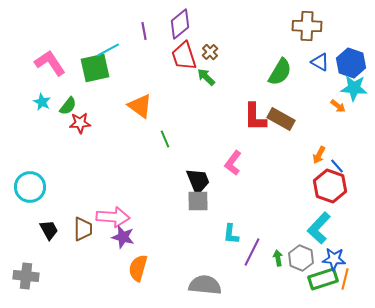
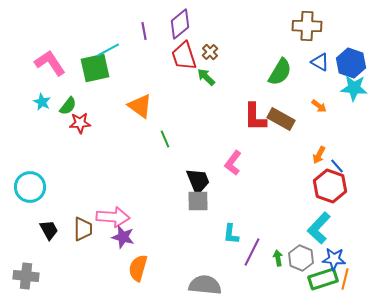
orange arrow at (338, 106): moved 19 px left
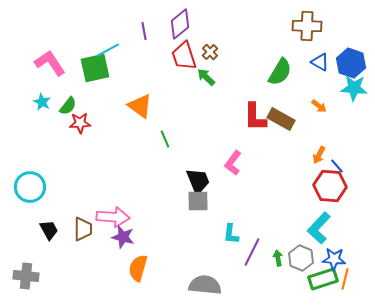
red hexagon at (330, 186): rotated 16 degrees counterclockwise
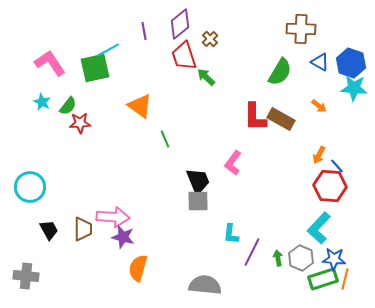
brown cross at (307, 26): moved 6 px left, 3 px down
brown cross at (210, 52): moved 13 px up
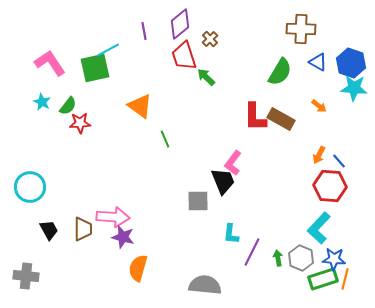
blue triangle at (320, 62): moved 2 px left
blue line at (337, 166): moved 2 px right, 5 px up
black trapezoid at (198, 181): moved 25 px right
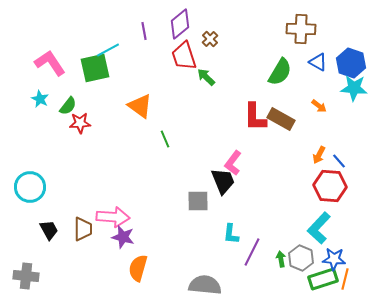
cyan star at (42, 102): moved 2 px left, 3 px up
green arrow at (278, 258): moved 3 px right, 1 px down
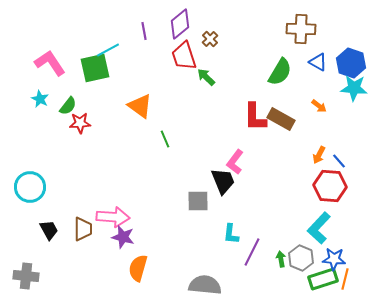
pink L-shape at (233, 163): moved 2 px right, 1 px up
